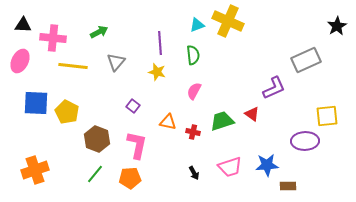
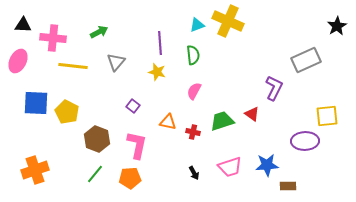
pink ellipse: moved 2 px left
purple L-shape: rotated 40 degrees counterclockwise
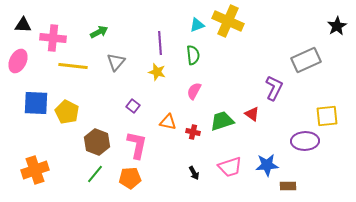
brown hexagon: moved 3 px down
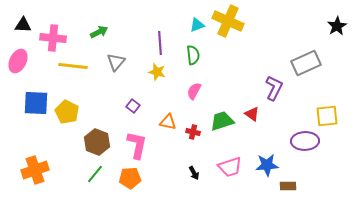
gray rectangle: moved 3 px down
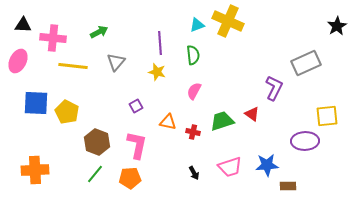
purple square: moved 3 px right; rotated 24 degrees clockwise
orange cross: rotated 16 degrees clockwise
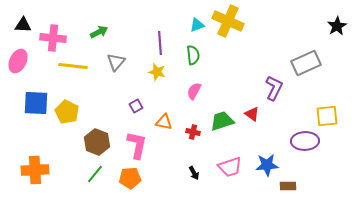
orange triangle: moved 4 px left
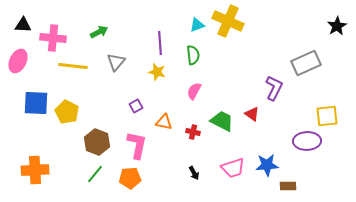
green trapezoid: rotated 45 degrees clockwise
purple ellipse: moved 2 px right
pink trapezoid: moved 3 px right, 1 px down
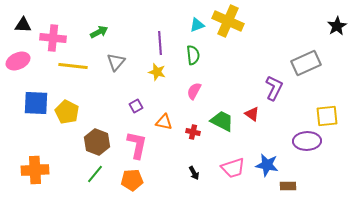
pink ellipse: rotated 40 degrees clockwise
blue star: rotated 15 degrees clockwise
orange pentagon: moved 2 px right, 2 px down
